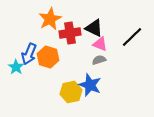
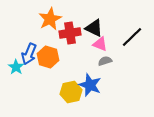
gray semicircle: moved 6 px right, 1 px down
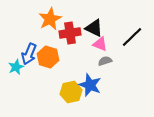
cyan star: rotated 14 degrees clockwise
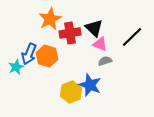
black triangle: rotated 18 degrees clockwise
orange hexagon: moved 1 px left, 1 px up
yellow hexagon: rotated 10 degrees counterclockwise
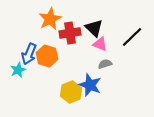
gray semicircle: moved 3 px down
cyan star: moved 2 px right, 3 px down
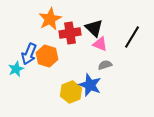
black line: rotated 15 degrees counterclockwise
gray semicircle: moved 1 px down
cyan star: moved 2 px left, 1 px up
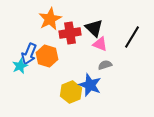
cyan star: moved 4 px right, 3 px up
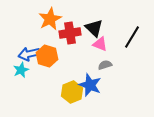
blue arrow: rotated 55 degrees clockwise
cyan star: moved 1 px right, 4 px down
yellow hexagon: moved 1 px right
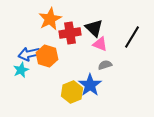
blue star: rotated 15 degrees clockwise
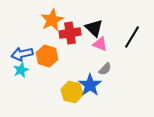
orange star: moved 2 px right, 1 px down
blue arrow: moved 7 px left
gray semicircle: moved 4 px down; rotated 152 degrees clockwise
yellow hexagon: rotated 25 degrees counterclockwise
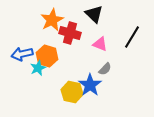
black triangle: moved 14 px up
red cross: rotated 25 degrees clockwise
cyan star: moved 17 px right, 2 px up
